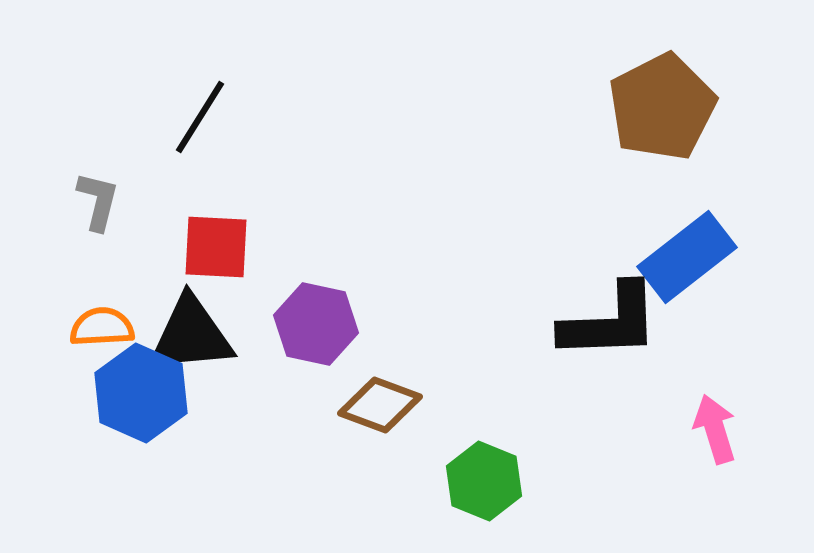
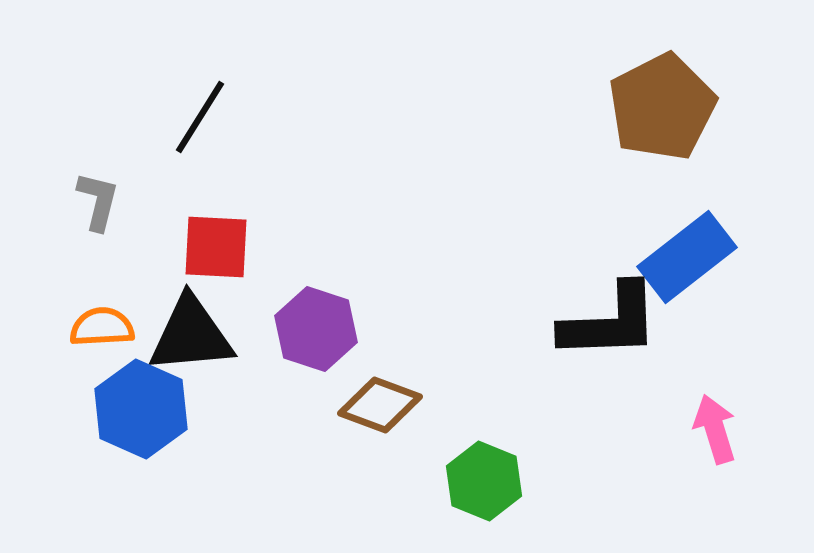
purple hexagon: moved 5 px down; rotated 6 degrees clockwise
blue hexagon: moved 16 px down
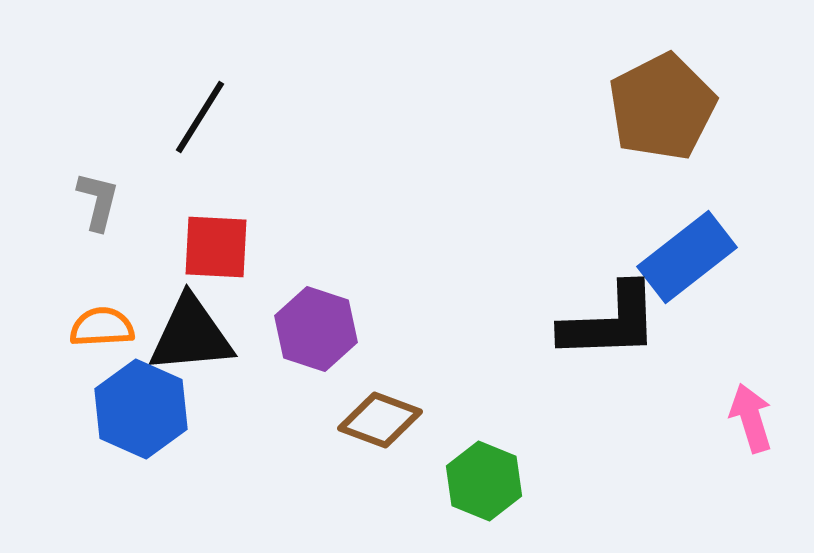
brown diamond: moved 15 px down
pink arrow: moved 36 px right, 11 px up
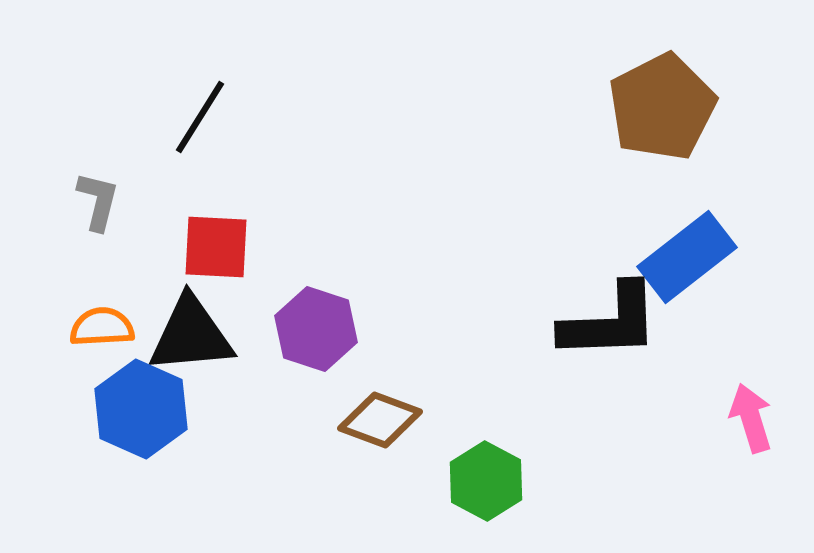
green hexagon: moved 2 px right; rotated 6 degrees clockwise
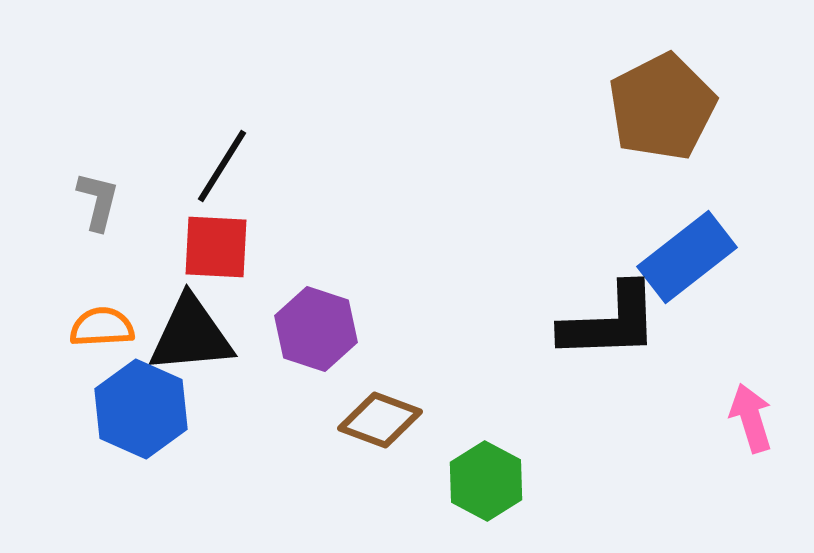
black line: moved 22 px right, 49 px down
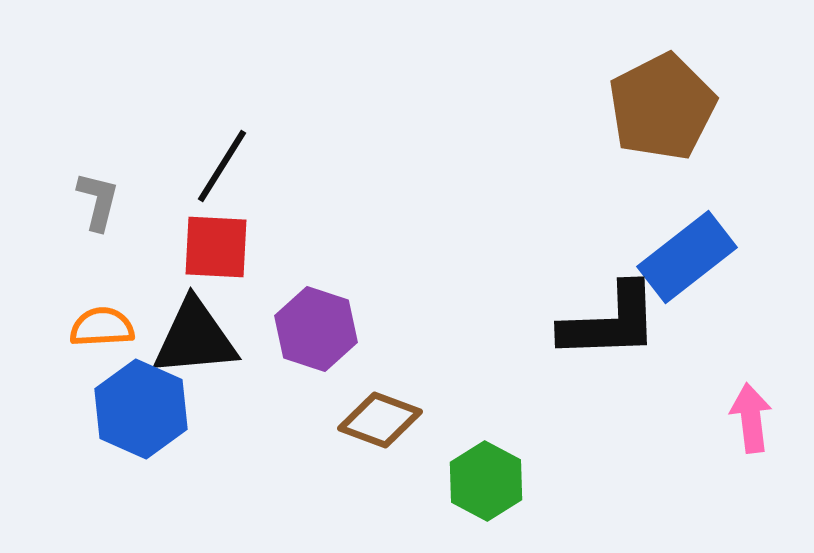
black triangle: moved 4 px right, 3 px down
pink arrow: rotated 10 degrees clockwise
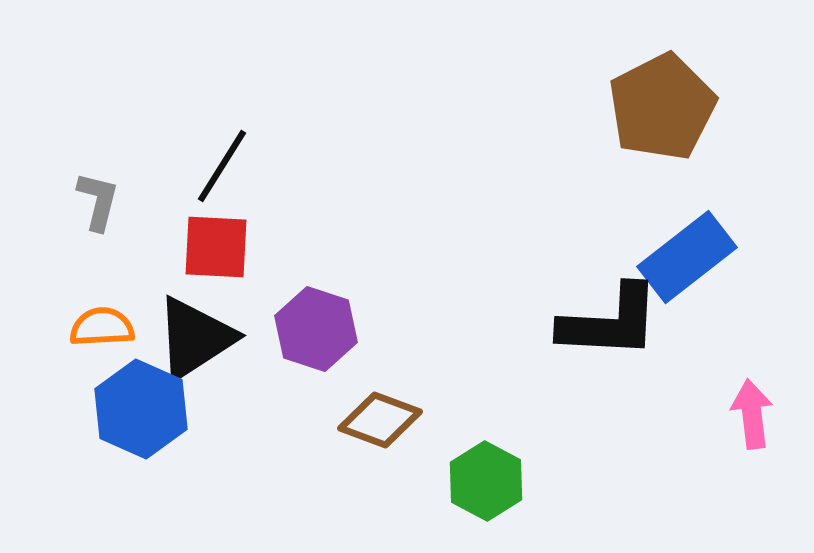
black L-shape: rotated 5 degrees clockwise
black triangle: rotated 28 degrees counterclockwise
pink arrow: moved 1 px right, 4 px up
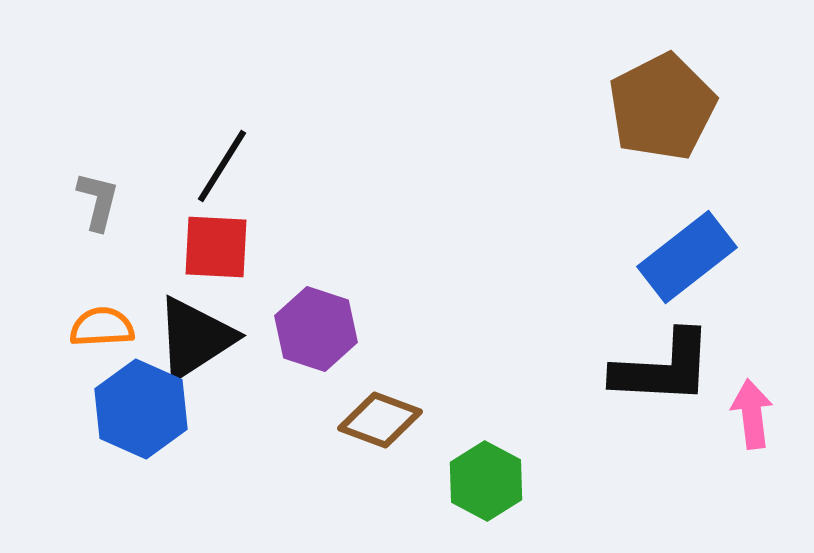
black L-shape: moved 53 px right, 46 px down
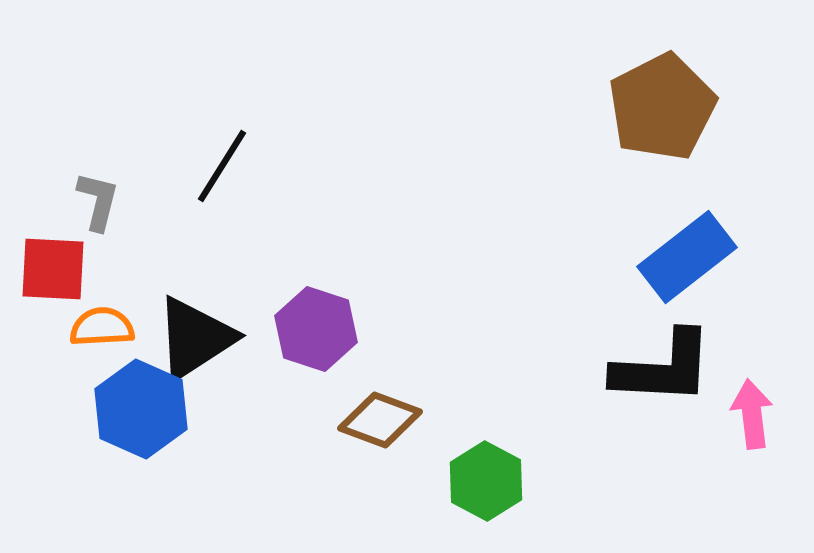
red square: moved 163 px left, 22 px down
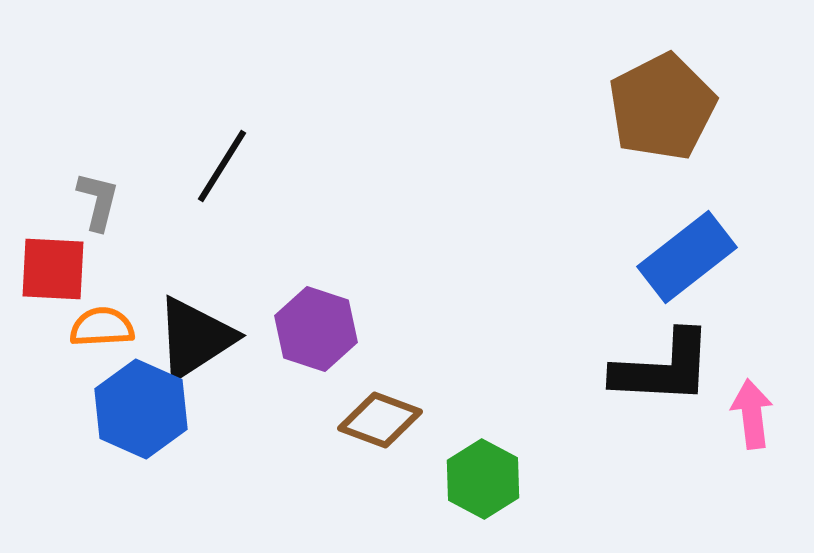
green hexagon: moved 3 px left, 2 px up
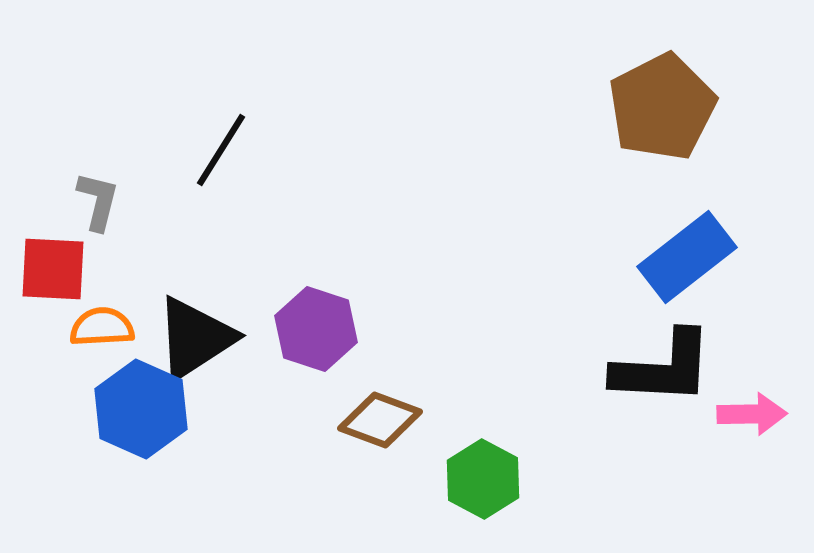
black line: moved 1 px left, 16 px up
pink arrow: rotated 96 degrees clockwise
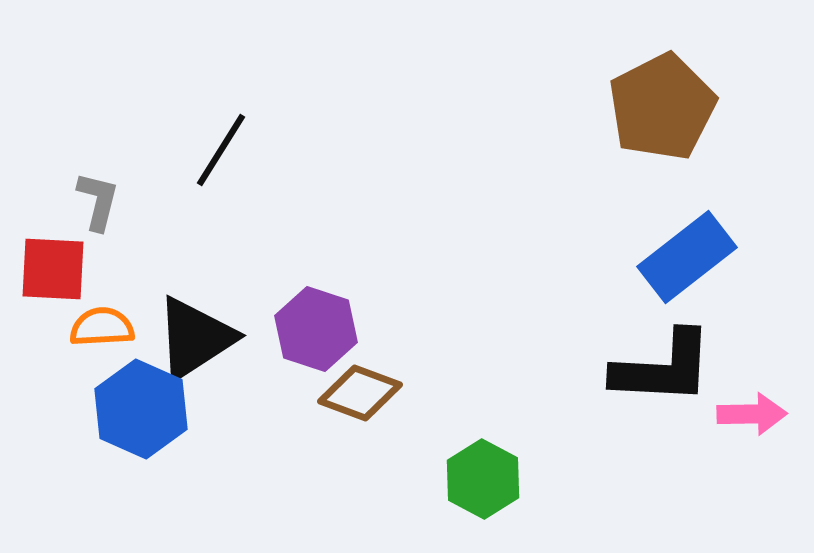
brown diamond: moved 20 px left, 27 px up
